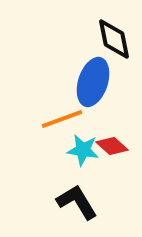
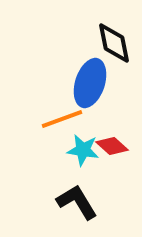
black diamond: moved 4 px down
blue ellipse: moved 3 px left, 1 px down
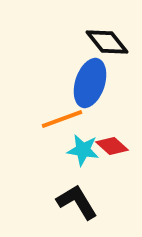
black diamond: moved 7 px left, 1 px up; rotated 27 degrees counterclockwise
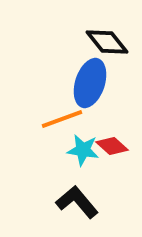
black L-shape: rotated 9 degrees counterclockwise
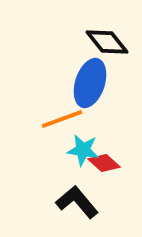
red diamond: moved 8 px left, 17 px down
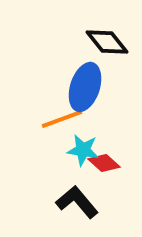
blue ellipse: moved 5 px left, 4 px down
